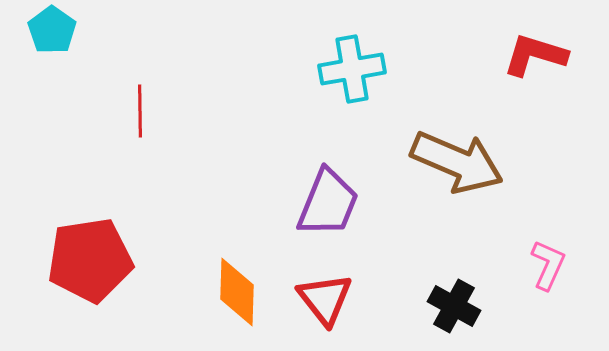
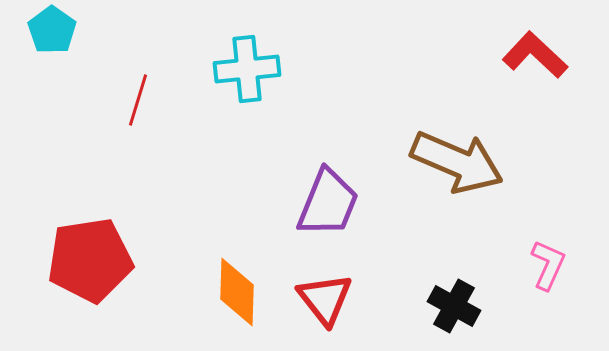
red L-shape: rotated 26 degrees clockwise
cyan cross: moved 105 px left; rotated 4 degrees clockwise
red line: moved 2 px left, 11 px up; rotated 18 degrees clockwise
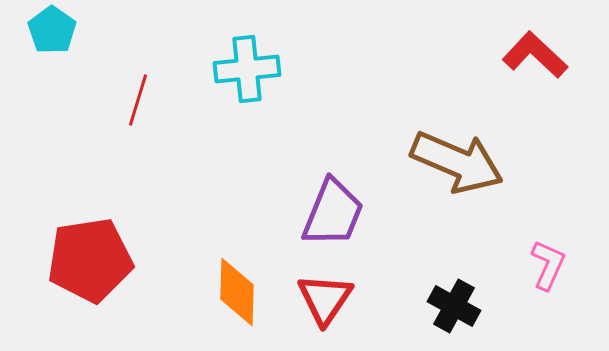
purple trapezoid: moved 5 px right, 10 px down
red triangle: rotated 12 degrees clockwise
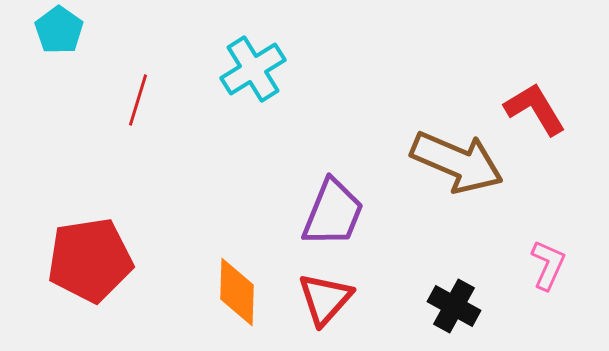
cyan pentagon: moved 7 px right
red L-shape: moved 54 px down; rotated 16 degrees clockwise
cyan cross: moved 6 px right; rotated 26 degrees counterclockwise
red triangle: rotated 8 degrees clockwise
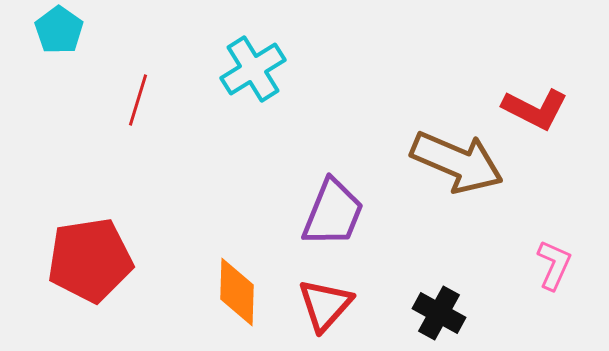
red L-shape: rotated 148 degrees clockwise
pink L-shape: moved 6 px right
red triangle: moved 6 px down
black cross: moved 15 px left, 7 px down
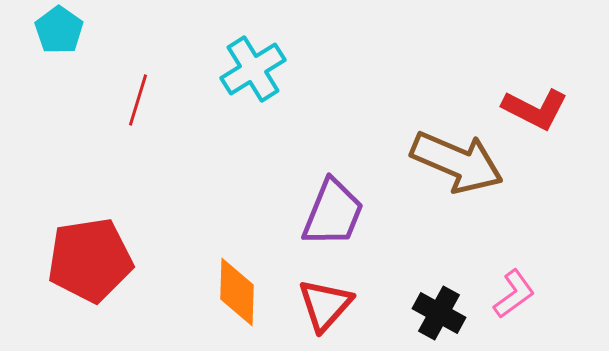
pink L-shape: moved 40 px left, 29 px down; rotated 30 degrees clockwise
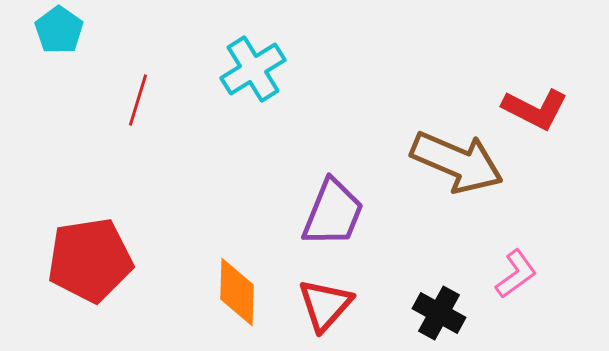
pink L-shape: moved 2 px right, 20 px up
